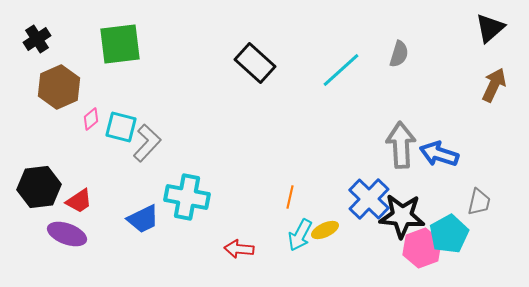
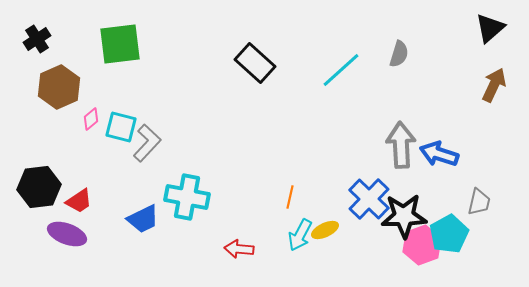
black star: moved 2 px right; rotated 6 degrees counterclockwise
pink hexagon: moved 3 px up
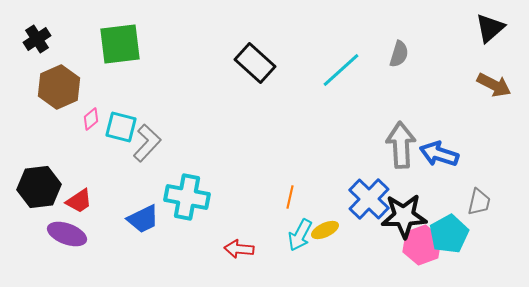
brown arrow: rotated 92 degrees clockwise
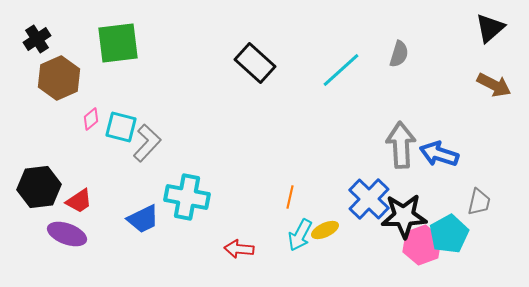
green square: moved 2 px left, 1 px up
brown hexagon: moved 9 px up
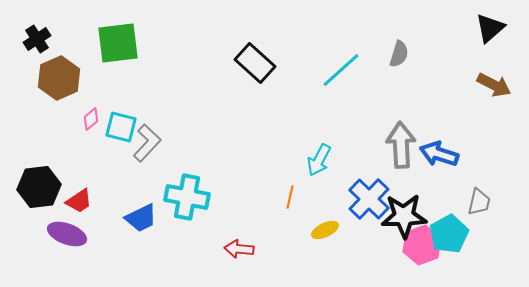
blue trapezoid: moved 2 px left, 1 px up
cyan arrow: moved 19 px right, 75 px up
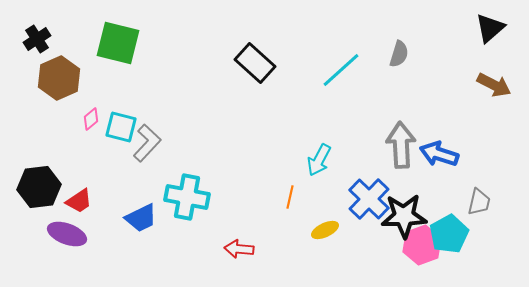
green square: rotated 21 degrees clockwise
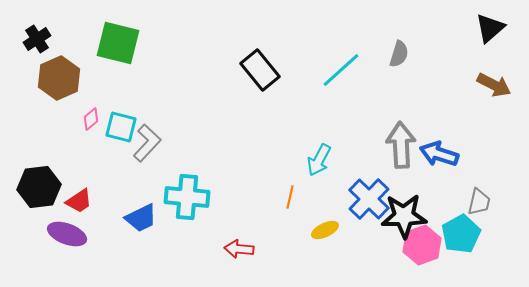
black rectangle: moved 5 px right, 7 px down; rotated 9 degrees clockwise
cyan cross: rotated 6 degrees counterclockwise
cyan pentagon: moved 12 px right
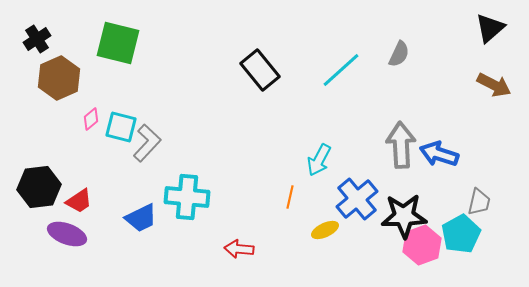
gray semicircle: rotated 8 degrees clockwise
blue cross: moved 12 px left; rotated 6 degrees clockwise
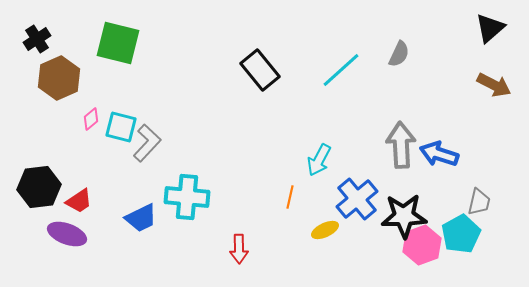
red arrow: rotated 96 degrees counterclockwise
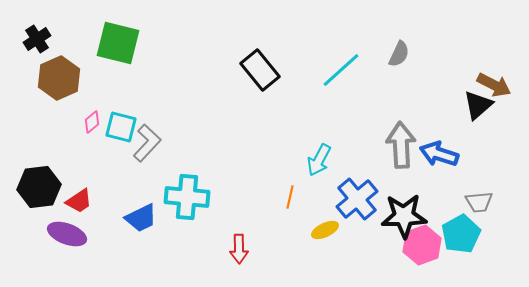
black triangle: moved 12 px left, 77 px down
pink diamond: moved 1 px right, 3 px down
gray trapezoid: rotated 72 degrees clockwise
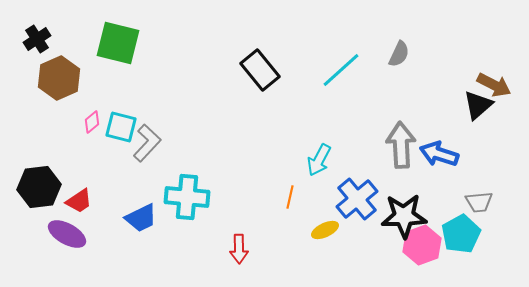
purple ellipse: rotated 9 degrees clockwise
